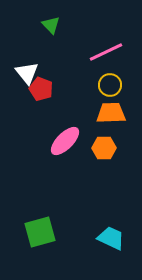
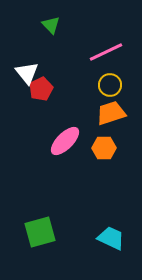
red pentagon: rotated 25 degrees clockwise
orange trapezoid: rotated 16 degrees counterclockwise
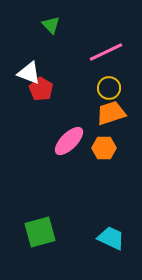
white triangle: moved 2 px right; rotated 30 degrees counterclockwise
yellow circle: moved 1 px left, 3 px down
red pentagon: rotated 15 degrees counterclockwise
pink ellipse: moved 4 px right
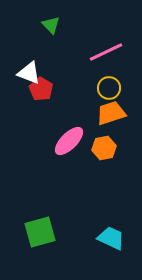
orange hexagon: rotated 10 degrees counterclockwise
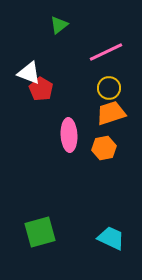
green triangle: moved 8 px right; rotated 36 degrees clockwise
pink ellipse: moved 6 px up; rotated 48 degrees counterclockwise
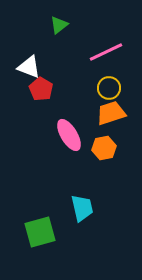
white triangle: moved 6 px up
pink ellipse: rotated 28 degrees counterclockwise
cyan trapezoid: moved 29 px left, 30 px up; rotated 52 degrees clockwise
